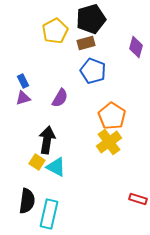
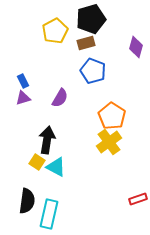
red rectangle: rotated 36 degrees counterclockwise
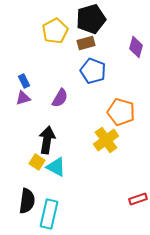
blue rectangle: moved 1 px right
orange pentagon: moved 9 px right, 4 px up; rotated 16 degrees counterclockwise
yellow cross: moved 3 px left, 2 px up
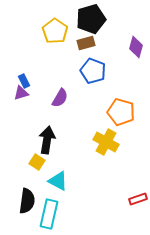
yellow pentagon: rotated 10 degrees counterclockwise
purple triangle: moved 2 px left, 5 px up
yellow cross: moved 2 px down; rotated 25 degrees counterclockwise
cyan triangle: moved 2 px right, 14 px down
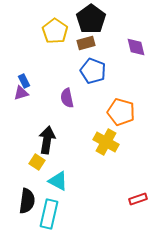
black pentagon: rotated 20 degrees counterclockwise
purple diamond: rotated 30 degrees counterclockwise
purple semicircle: moved 7 px right; rotated 138 degrees clockwise
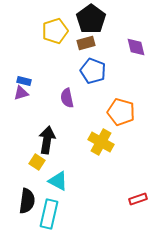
yellow pentagon: rotated 20 degrees clockwise
blue rectangle: rotated 48 degrees counterclockwise
yellow cross: moved 5 px left
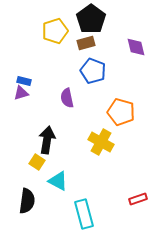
cyan rectangle: moved 35 px right; rotated 28 degrees counterclockwise
